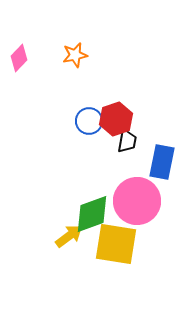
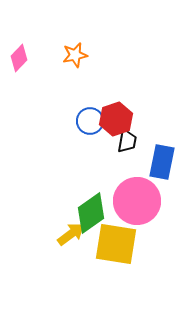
blue circle: moved 1 px right
green diamond: moved 1 px left, 1 px up; rotated 15 degrees counterclockwise
yellow arrow: moved 2 px right, 2 px up
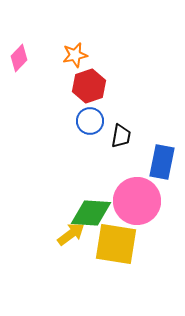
red hexagon: moved 27 px left, 33 px up
black trapezoid: moved 6 px left, 5 px up
green diamond: rotated 39 degrees clockwise
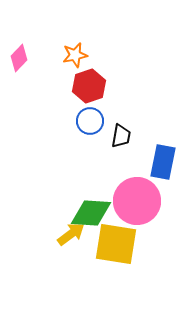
blue rectangle: moved 1 px right
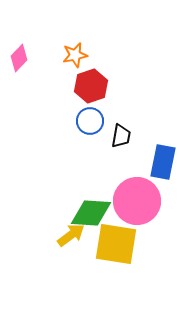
red hexagon: moved 2 px right
yellow arrow: moved 1 px down
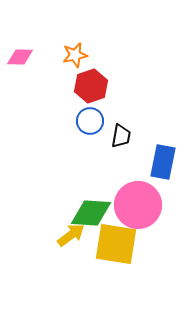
pink diamond: moved 1 px right, 1 px up; rotated 48 degrees clockwise
pink circle: moved 1 px right, 4 px down
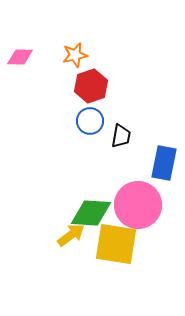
blue rectangle: moved 1 px right, 1 px down
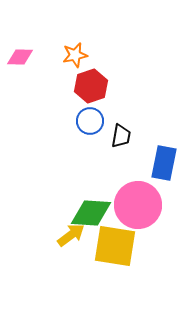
yellow square: moved 1 px left, 2 px down
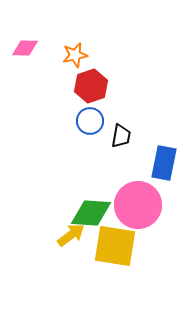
pink diamond: moved 5 px right, 9 px up
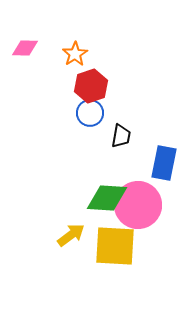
orange star: moved 1 px up; rotated 20 degrees counterclockwise
blue circle: moved 8 px up
green diamond: moved 16 px right, 15 px up
yellow square: rotated 6 degrees counterclockwise
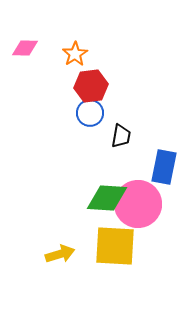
red hexagon: rotated 12 degrees clockwise
blue rectangle: moved 4 px down
pink circle: moved 1 px up
yellow arrow: moved 11 px left, 19 px down; rotated 20 degrees clockwise
